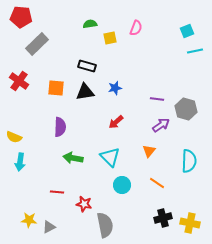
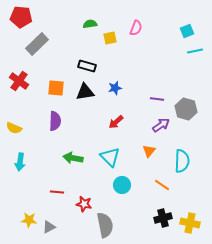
purple semicircle: moved 5 px left, 6 px up
yellow semicircle: moved 9 px up
cyan semicircle: moved 7 px left
orange line: moved 5 px right, 2 px down
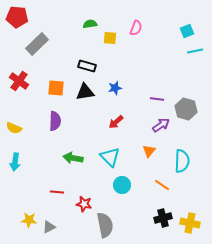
red pentagon: moved 4 px left
yellow square: rotated 16 degrees clockwise
cyan arrow: moved 5 px left
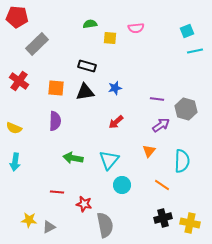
pink semicircle: rotated 63 degrees clockwise
cyan triangle: moved 1 px left, 3 px down; rotated 25 degrees clockwise
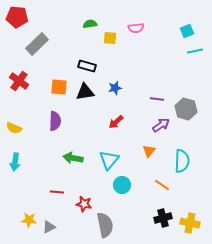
orange square: moved 3 px right, 1 px up
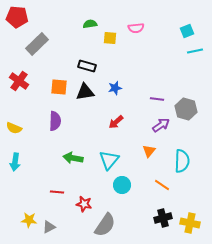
gray semicircle: rotated 45 degrees clockwise
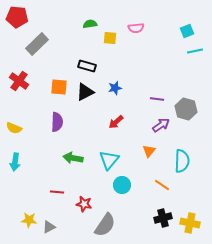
black triangle: rotated 18 degrees counterclockwise
purple semicircle: moved 2 px right, 1 px down
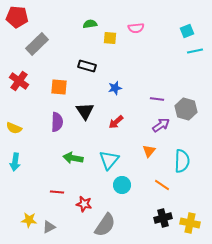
black triangle: moved 19 px down; rotated 36 degrees counterclockwise
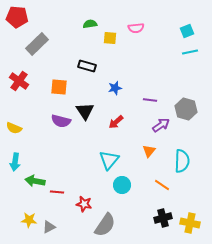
cyan line: moved 5 px left, 1 px down
purple line: moved 7 px left, 1 px down
purple semicircle: moved 4 px right, 1 px up; rotated 102 degrees clockwise
green arrow: moved 38 px left, 23 px down
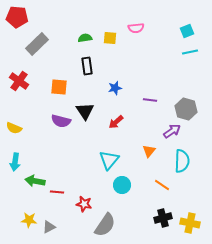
green semicircle: moved 5 px left, 14 px down
black rectangle: rotated 66 degrees clockwise
purple arrow: moved 11 px right, 6 px down
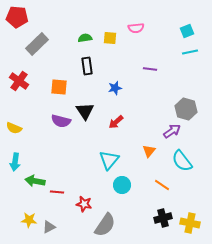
purple line: moved 31 px up
cyan semicircle: rotated 140 degrees clockwise
